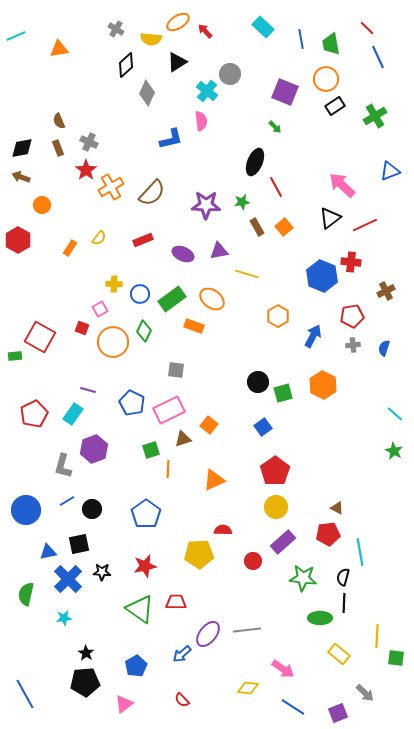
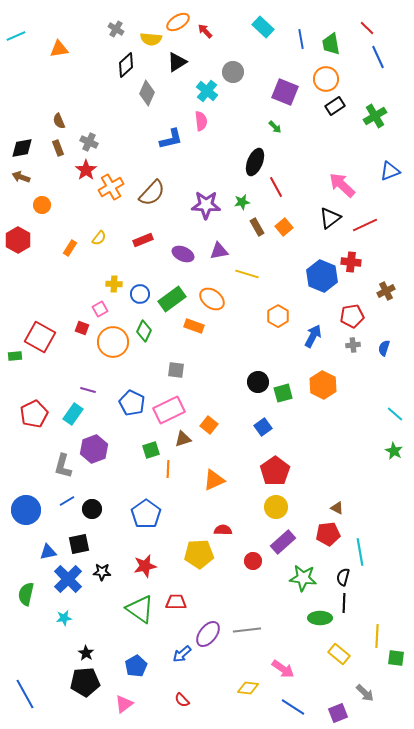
gray circle at (230, 74): moved 3 px right, 2 px up
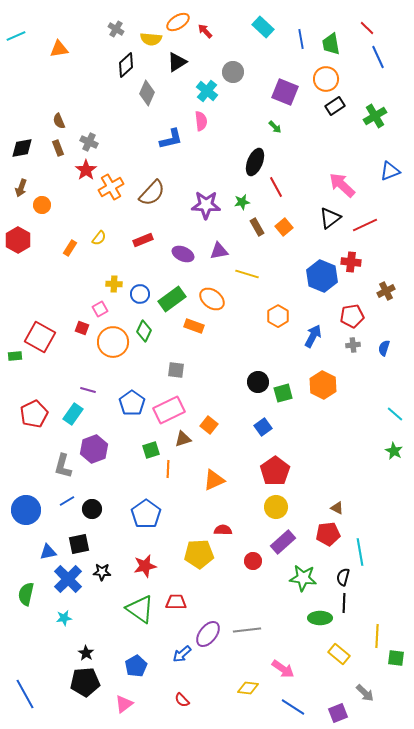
brown arrow at (21, 177): moved 11 px down; rotated 90 degrees counterclockwise
blue pentagon at (132, 403): rotated 10 degrees clockwise
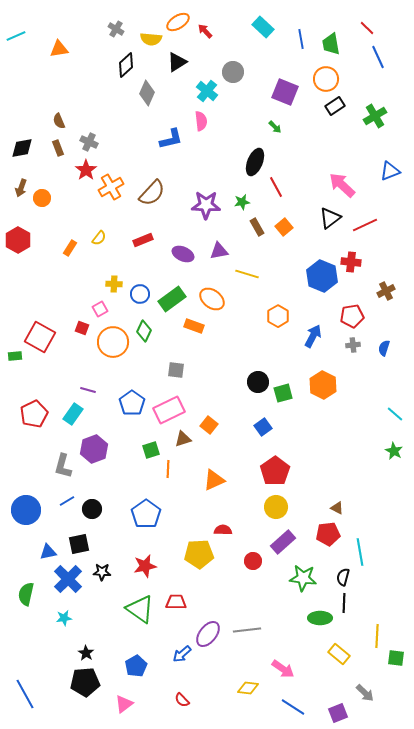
orange circle at (42, 205): moved 7 px up
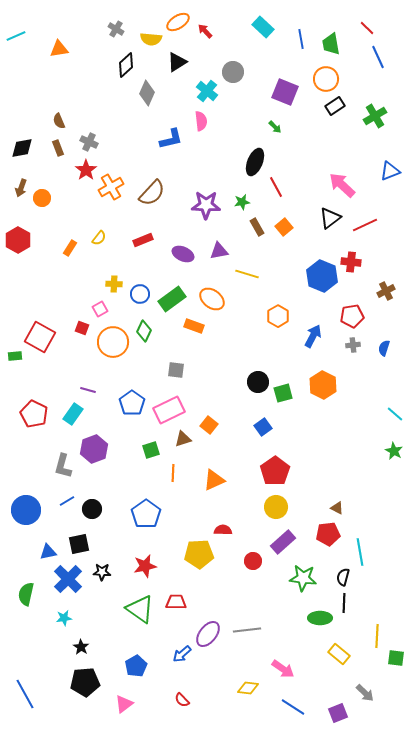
red pentagon at (34, 414): rotated 20 degrees counterclockwise
orange line at (168, 469): moved 5 px right, 4 px down
black star at (86, 653): moved 5 px left, 6 px up
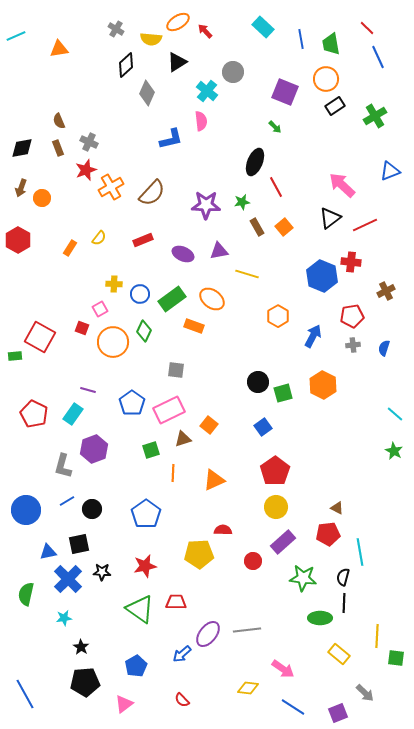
red star at (86, 170): rotated 15 degrees clockwise
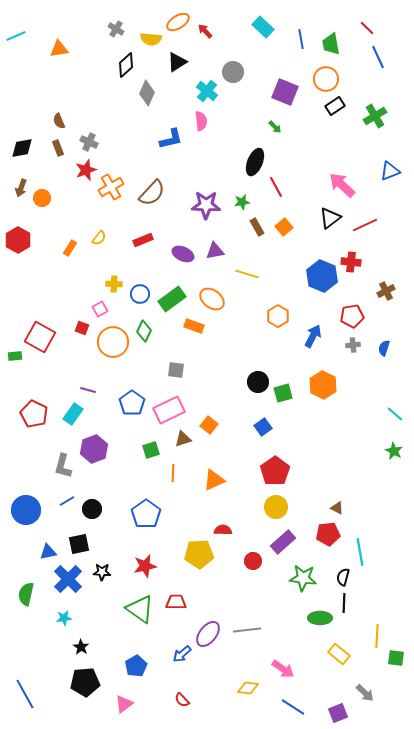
purple triangle at (219, 251): moved 4 px left
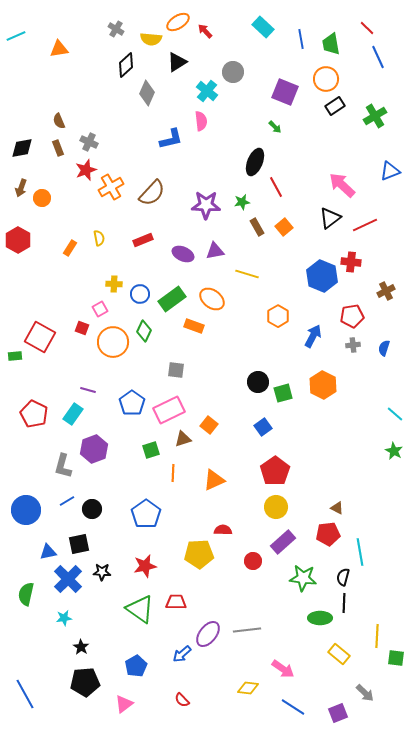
yellow semicircle at (99, 238): rotated 49 degrees counterclockwise
